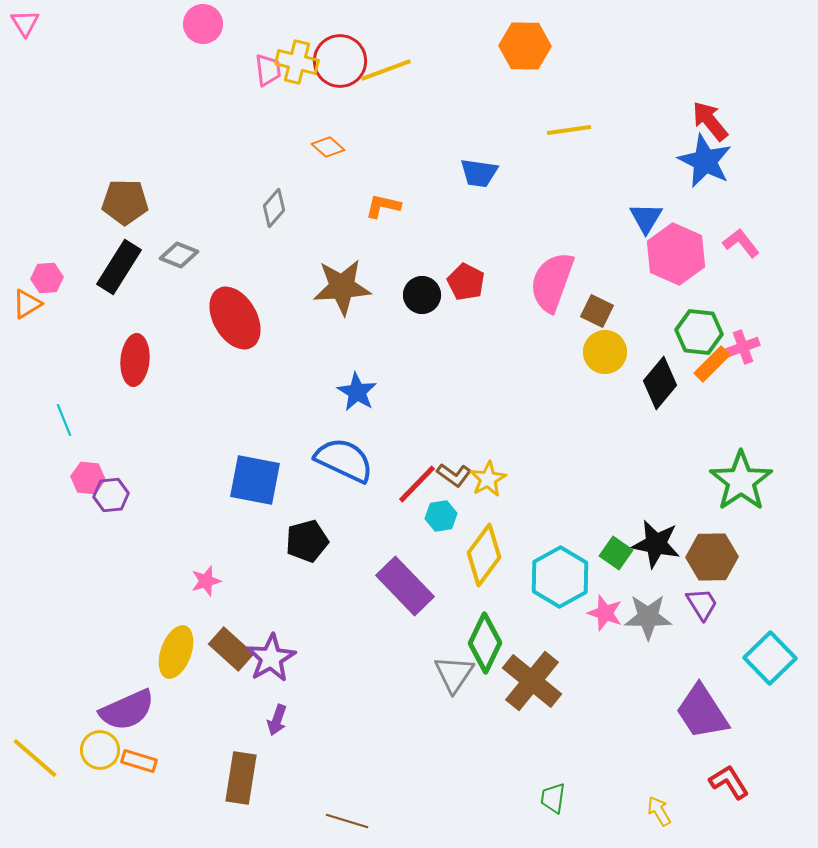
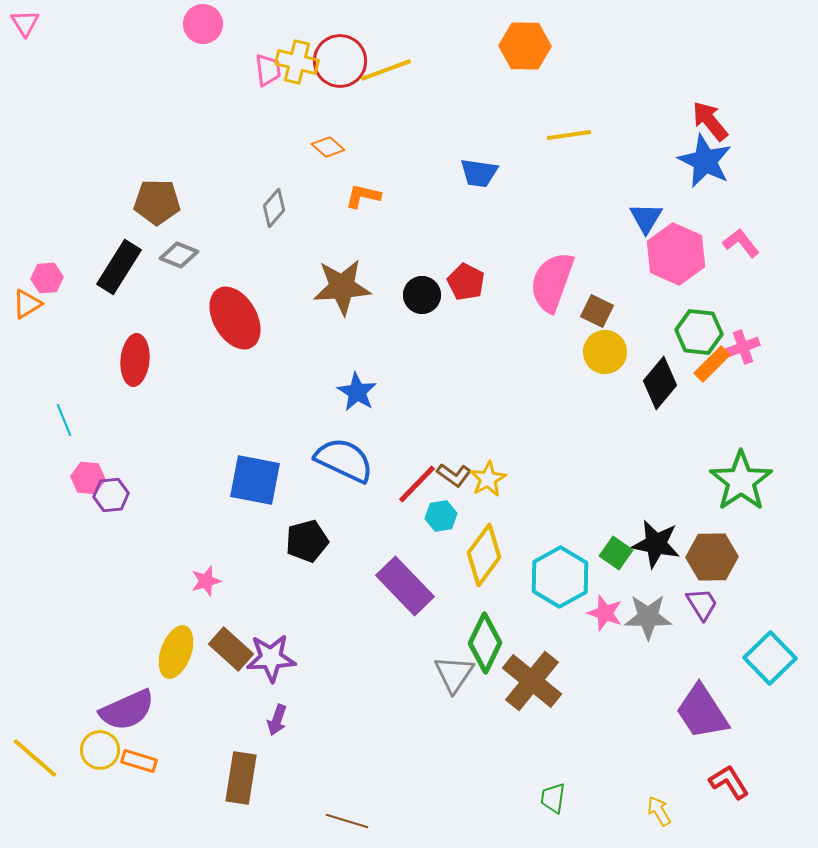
yellow line at (569, 130): moved 5 px down
brown pentagon at (125, 202): moved 32 px right
orange L-shape at (383, 206): moved 20 px left, 10 px up
purple star at (271, 658): rotated 27 degrees clockwise
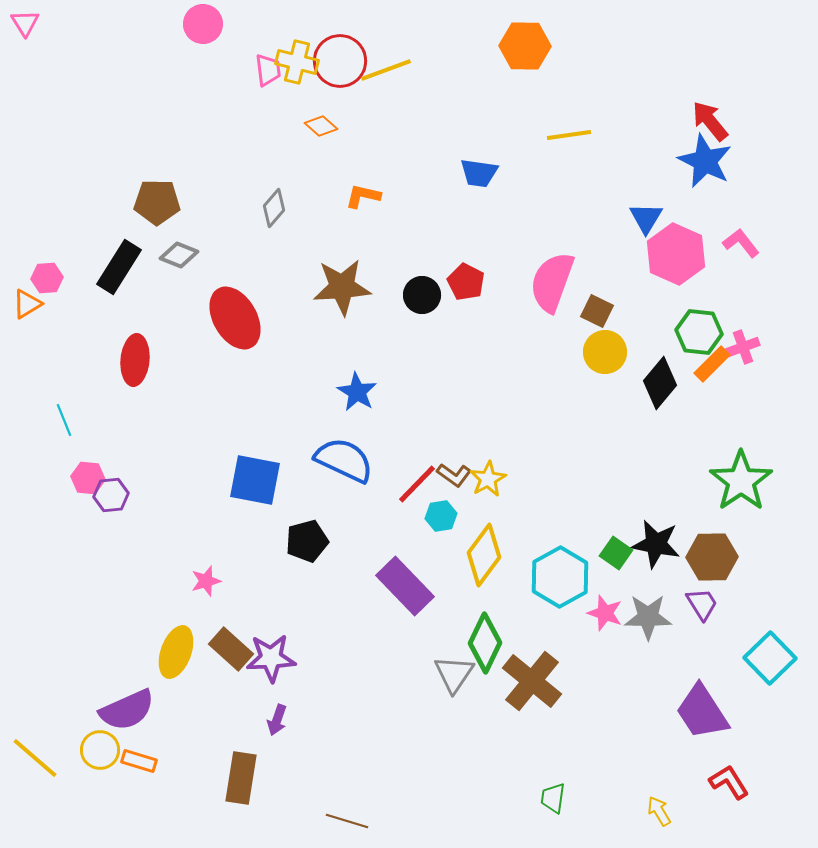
orange diamond at (328, 147): moved 7 px left, 21 px up
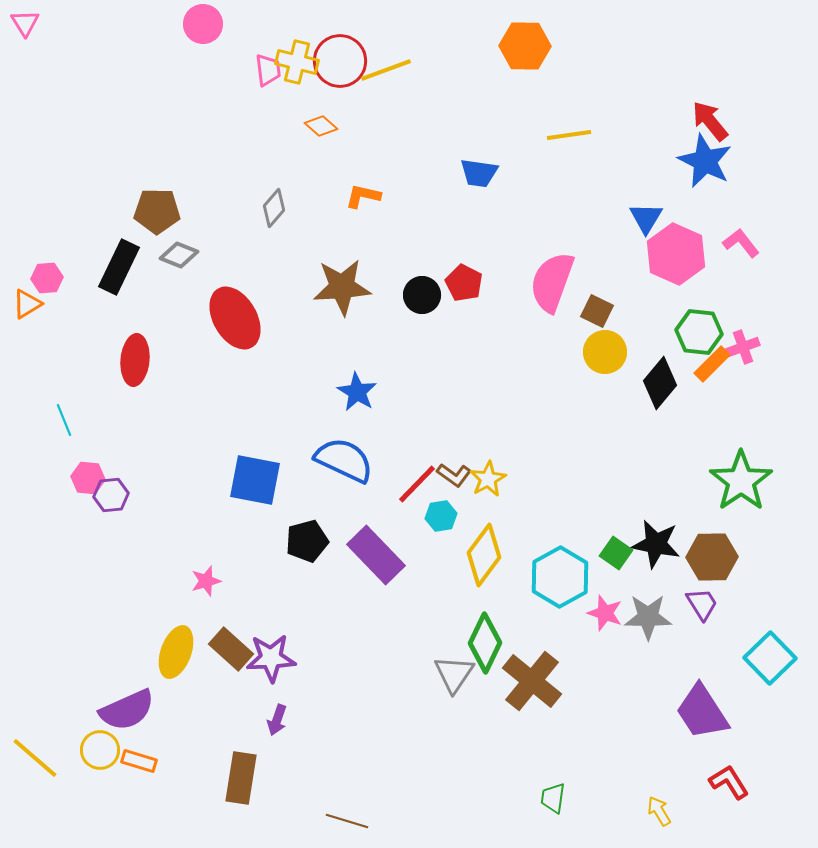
brown pentagon at (157, 202): moved 9 px down
black rectangle at (119, 267): rotated 6 degrees counterclockwise
red pentagon at (466, 282): moved 2 px left, 1 px down
purple rectangle at (405, 586): moved 29 px left, 31 px up
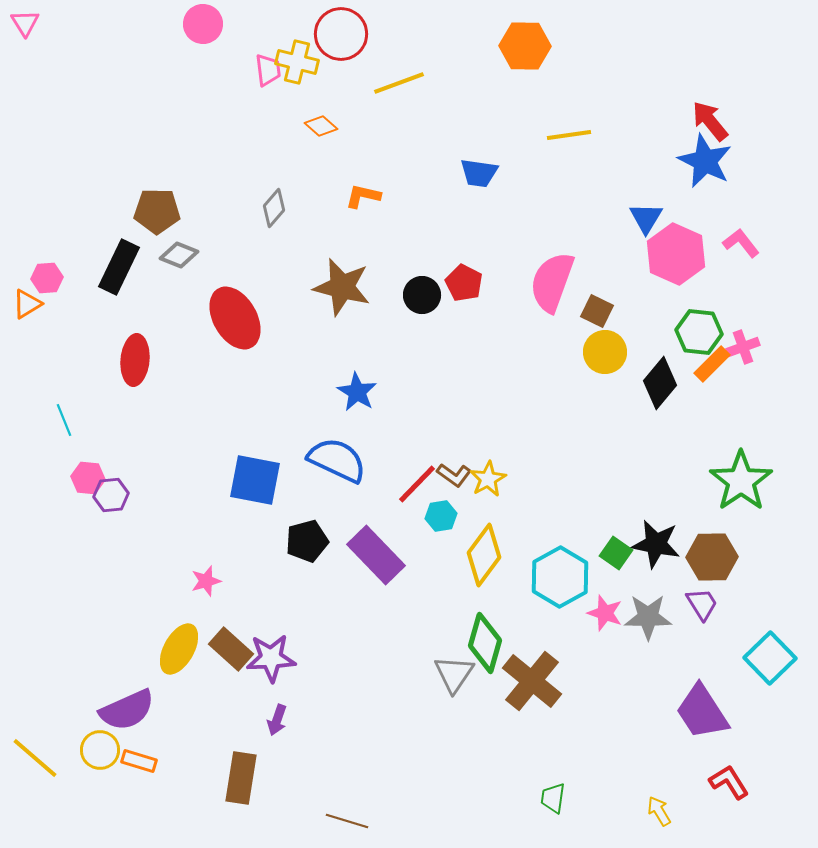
red circle at (340, 61): moved 1 px right, 27 px up
yellow line at (386, 70): moved 13 px right, 13 px down
brown star at (342, 287): rotated 18 degrees clockwise
blue semicircle at (344, 460): moved 7 px left
green diamond at (485, 643): rotated 10 degrees counterclockwise
yellow ellipse at (176, 652): moved 3 px right, 3 px up; rotated 9 degrees clockwise
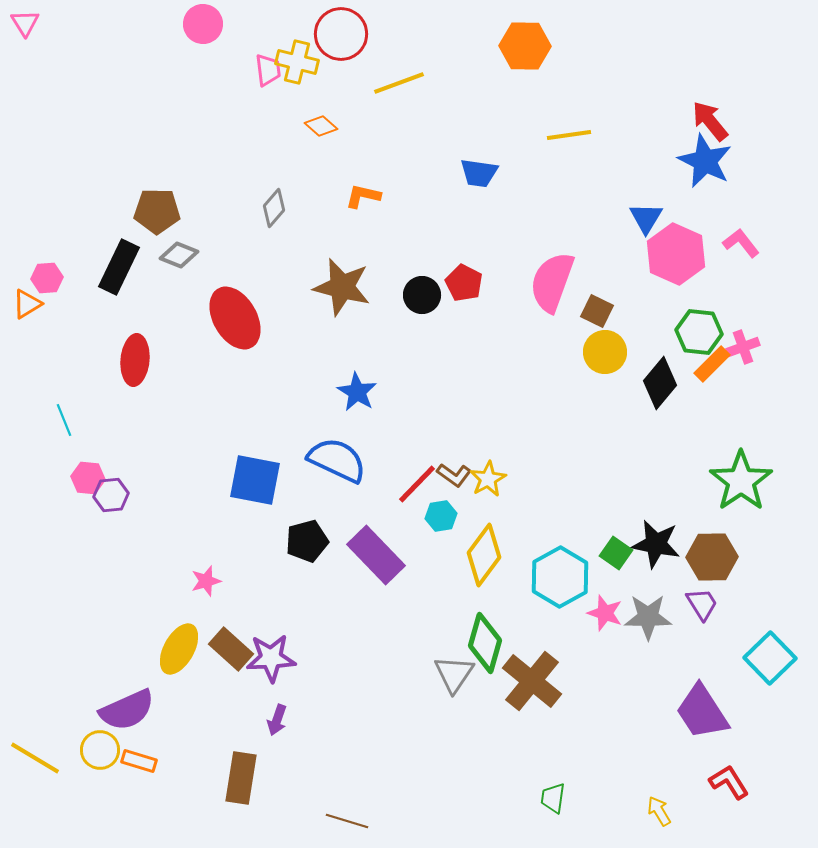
yellow line at (35, 758): rotated 10 degrees counterclockwise
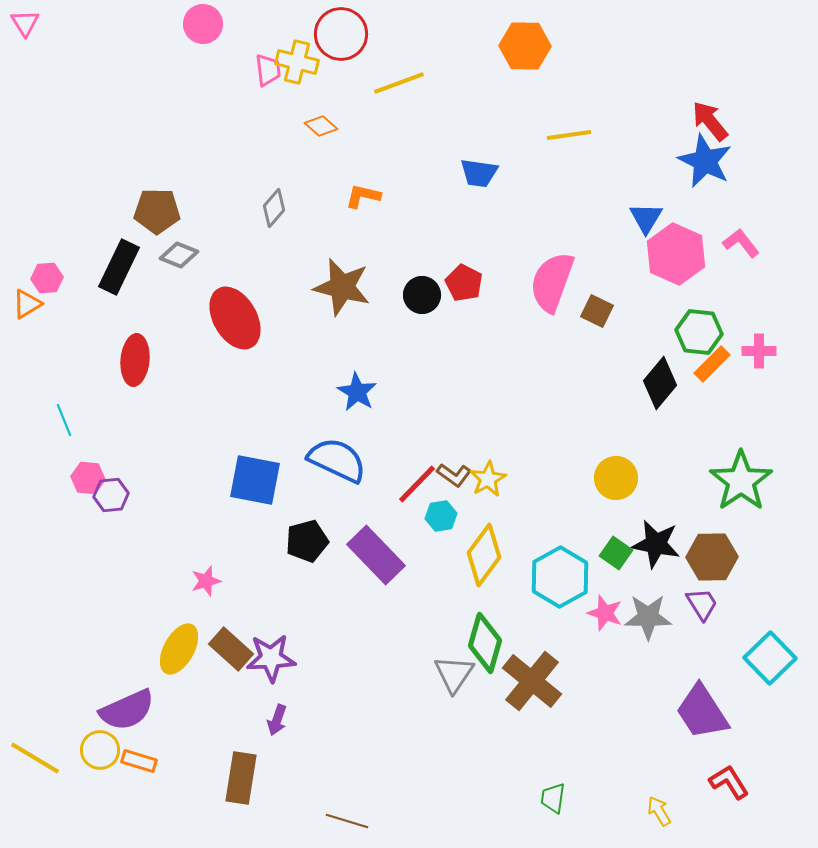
pink cross at (743, 347): moved 16 px right, 4 px down; rotated 20 degrees clockwise
yellow circle at (605, 352): moved 11 px right, 126 px down
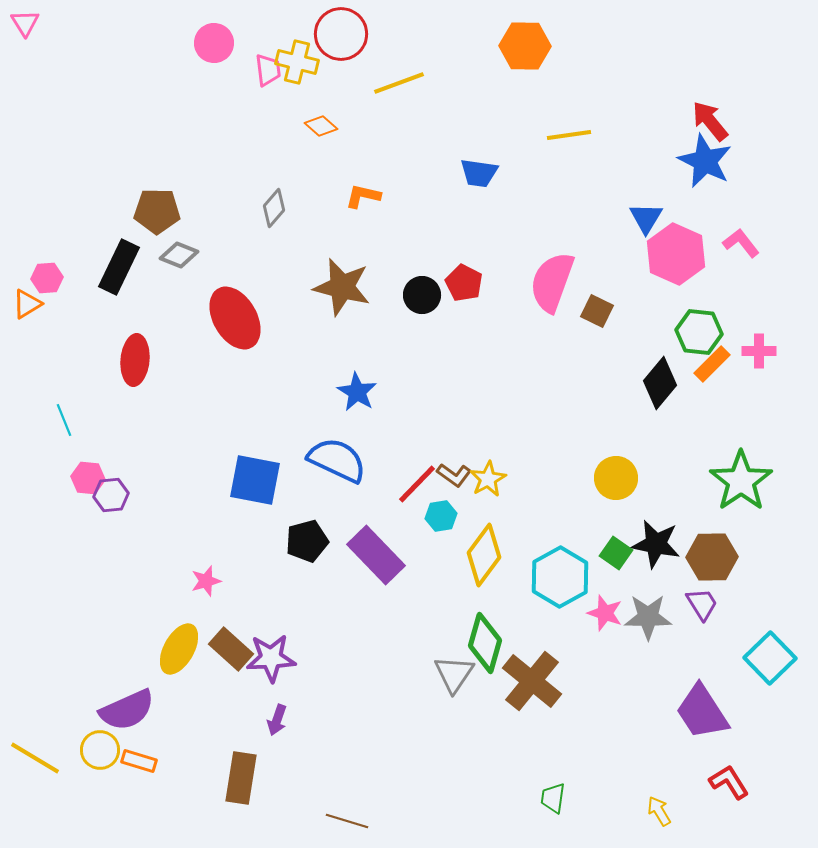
pink circle at (203, 24): moved 11 px right, 19 px down
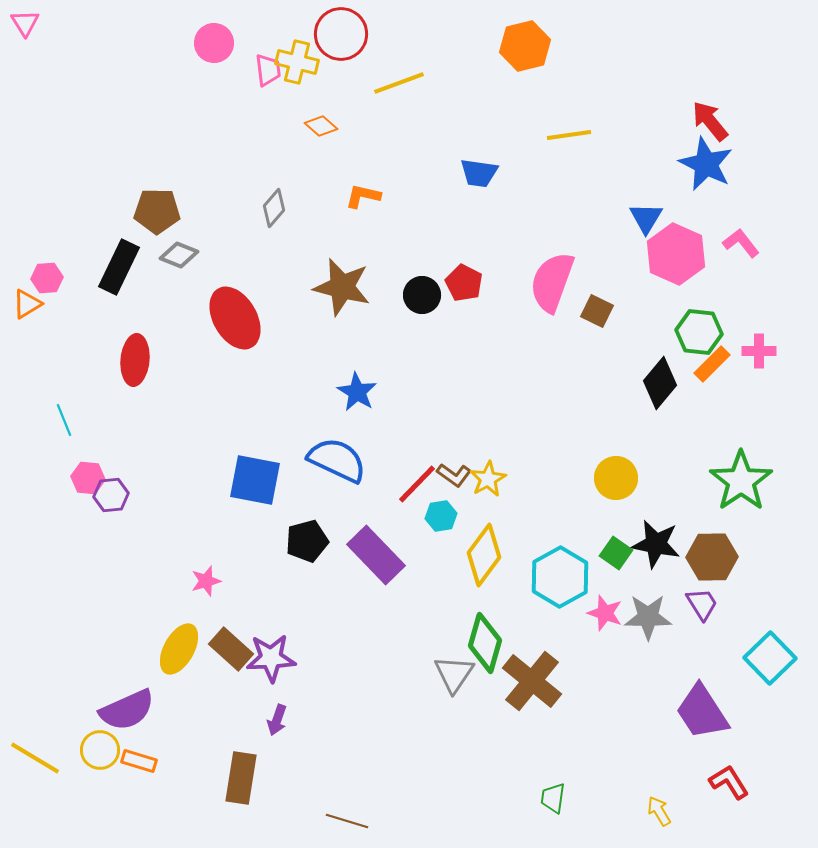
orange hexagon at (525, 46): rotated 15 degrees counterclockwise
blue star at (705, 161): moved 1 px right, 3 px down
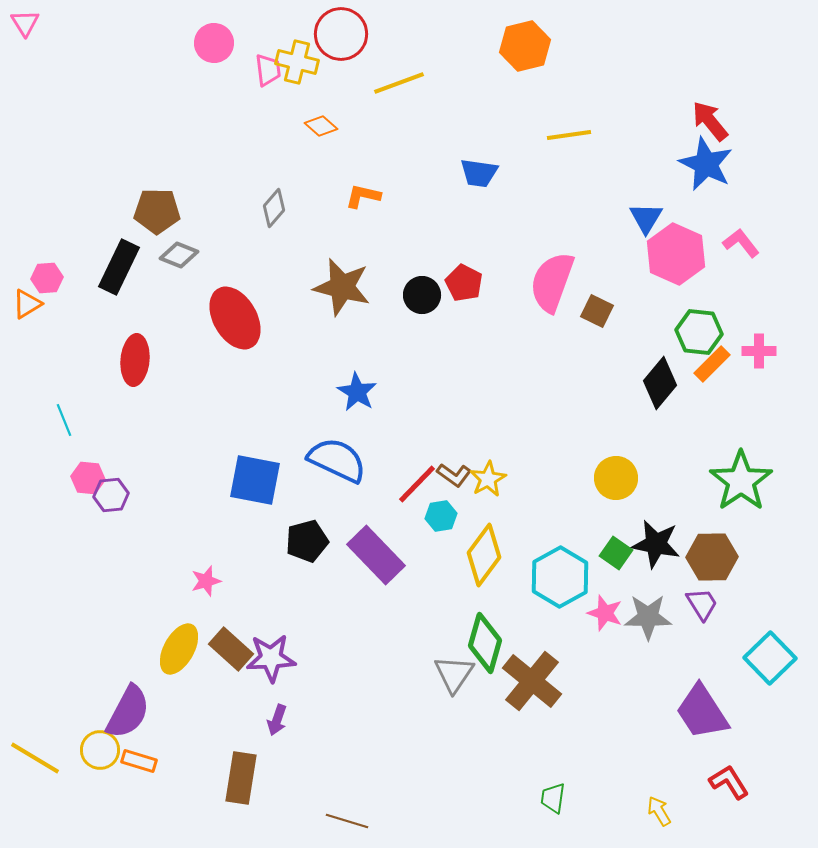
purple semicircle at (127, 710): moved 1 px right, 2 px down; rotated 38 degrees counterclockwise
